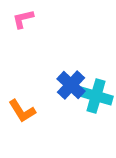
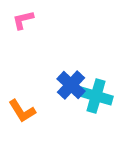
pink L-shape: moved 1 px down
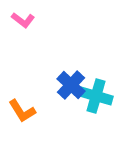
pink L-shape: rotated 130 degrees counterclockwise
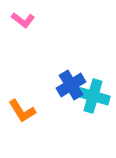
blue cross: rotated 16 degrees clockwise
cyan cross: moved 3 px left
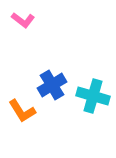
blue cross: moved 19 px left
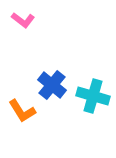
blue cross: rotated 20 degrees counterclockwise
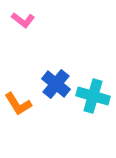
blue cross: moved 4 px right, 1 px up
orange L-shape: moved 4 px left, 7 px up
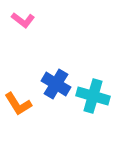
blue cross: rotated 8 degrees counterclockwise
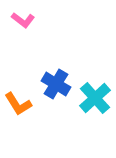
cyan cross: moved 2 px right, 2 px down; rotated 32 degrees clockwise
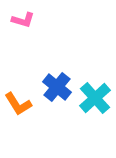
pink L-shape: rotated 20 degrees counterclockwise
blue cross: moved 1 px right, 3 px down; rotated 8 degrees clockwise
